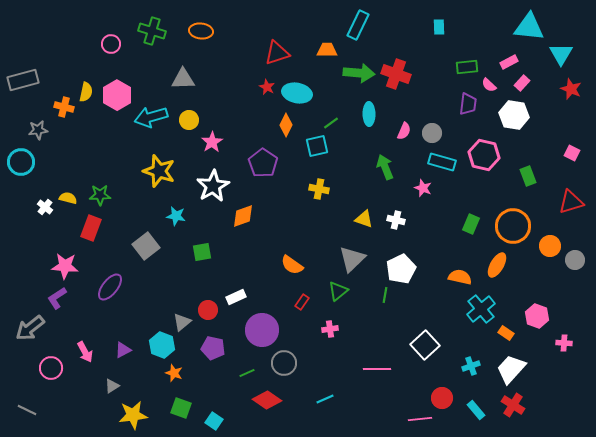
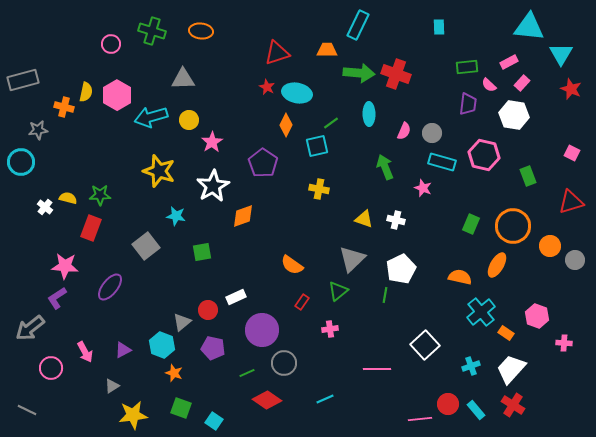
cyan cross at (481, 309): moved 3 px down
red circle at (442, 398): moved 6 px right, 6 px down
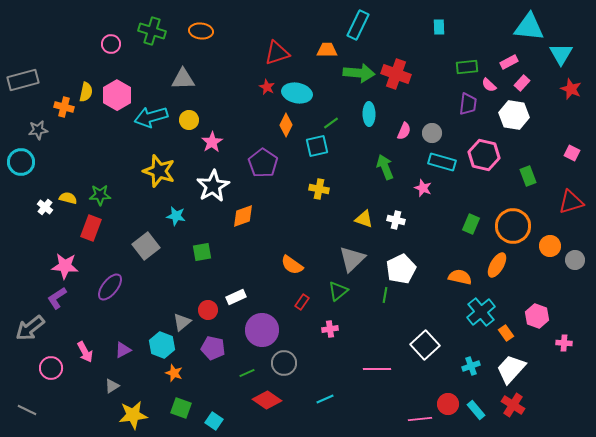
orange rectangle at (506, 333): rotated 21 degrees clockwise
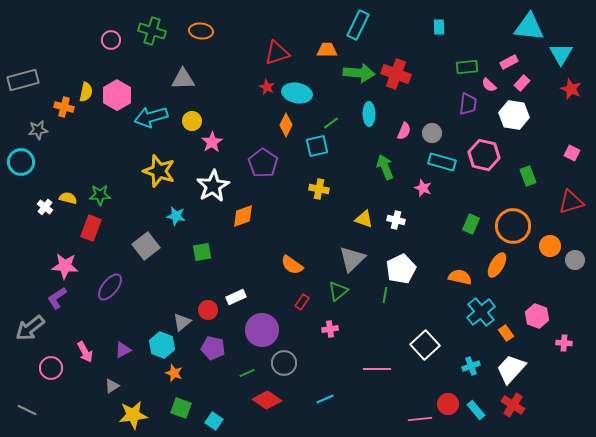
pink circle at (111, 44): moved 4 px up
yellow circle at (189, 120): moved 3 px right, 1 px down
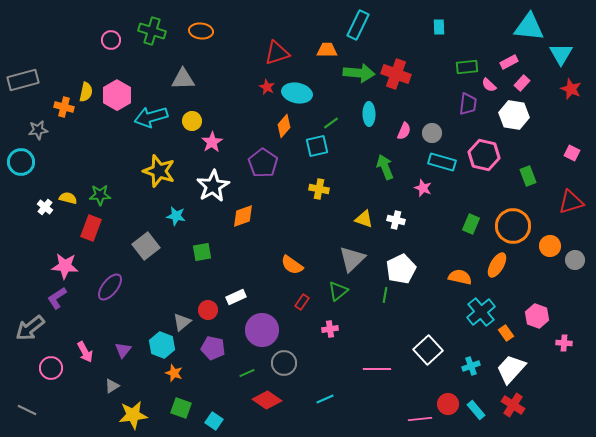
orange diamond at (286, 125): moved 2 px left, 1 px down; rotated 15 degrees clockwise
white square at (425, 345): moved 3 px right, 5 px down
purple triangle at (123, 350): rotated 24 degrees counterclockwise
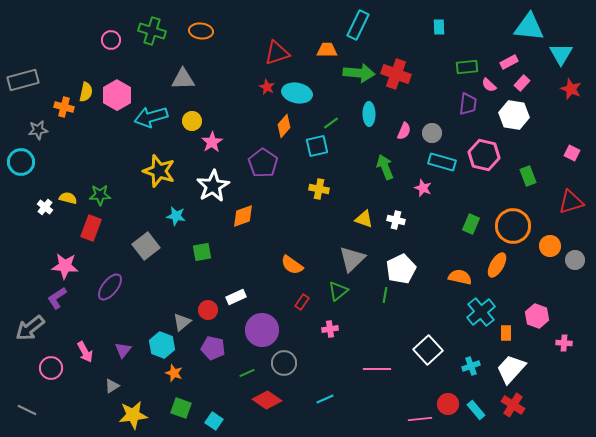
orange rectangle at (506, 333): rotated 35 degrees clockwise
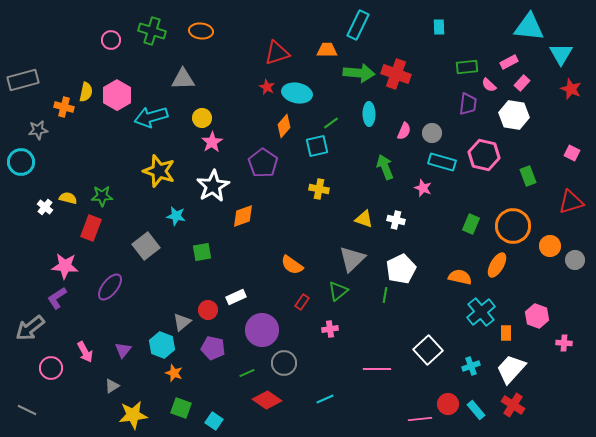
yellow circle at (192, 121): moved 10 px right, 3 px up
green star at (100, 195): moved 2 px right, 1 px down
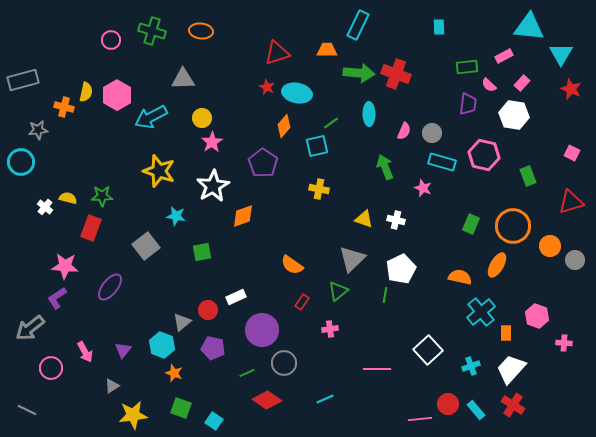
pink rectangle at (509, 62): moved 5 px left, 6 px up
cyan arrow at (151, 117): rotated 12 degrees counterclockwise
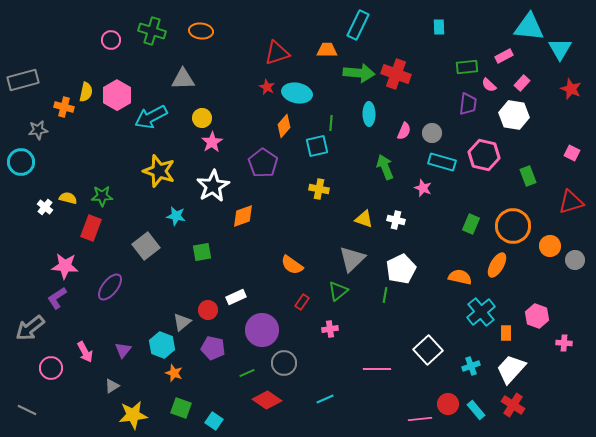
cyan triangle at (561, 54): moved 1 px left, 5 px up
green line at (331, 123): rotated 49 degrees counterclockwise
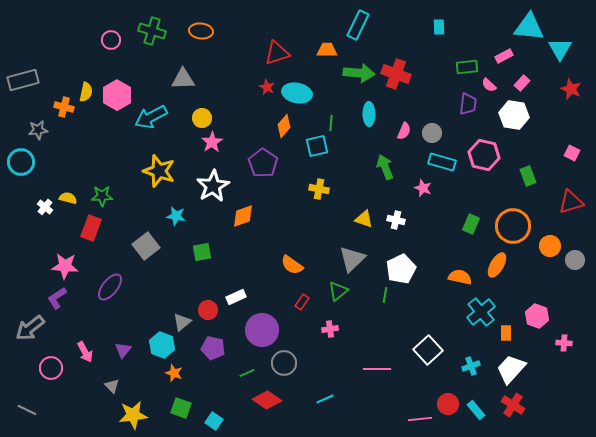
gray triangle at (112, 386): rotated 42 degrees counterclockwise
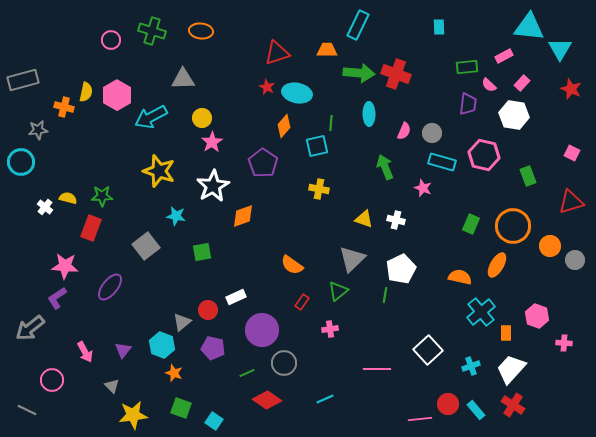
pink circle at (51, 368): moved 1 px right, 12 px down
